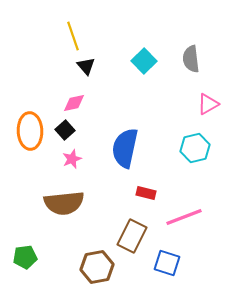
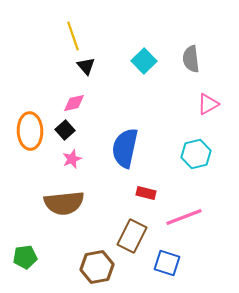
cyan hexagon: moved 1 px right, 6 px down
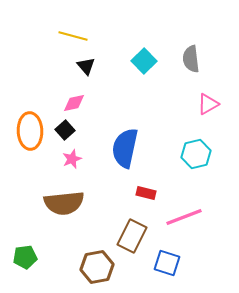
yellow line: rotated 56 degrees counterclockwise
